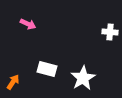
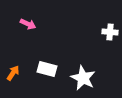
white star: rotated 15 degrees counterclockwise
orange arrow: moved 9 px up
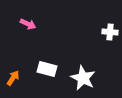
orange arrow: moved 5 px down
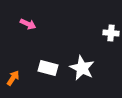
white cross: moved 1 px right, 1 px down
white rectangle: moved 1 px right, 1 px up
white star: moved 1 px left, 10 px up
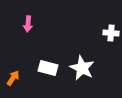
pink arrow: rotated 70 degrees clockwise
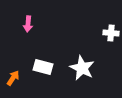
white rectangle: moved 5 px left, 1 px up
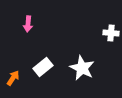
white rectangle: rotated 54 degrees counterclockwise
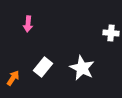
white rectangle: rotated 12 degrees counterclockwise
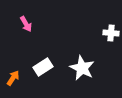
pink arrow: moved 2 px left; rotated 35 degrees counterclockwise
white rectangle: rotated 18 degrees clockwise
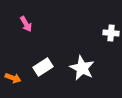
orange arrow: rotated 77 degrees clockwise
